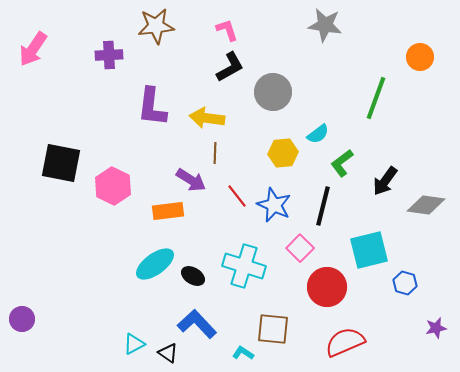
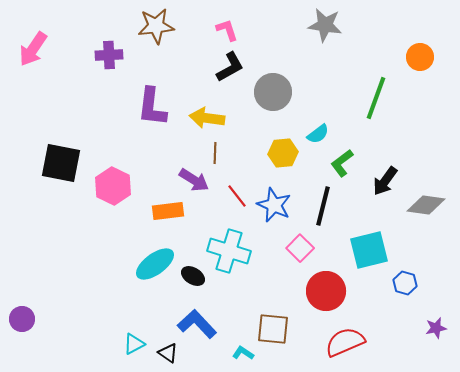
purple arrow: moved 3 px right
cyan cross: moved 15 px left, 15 px up
red circle: moved 1 px left, 4 px down
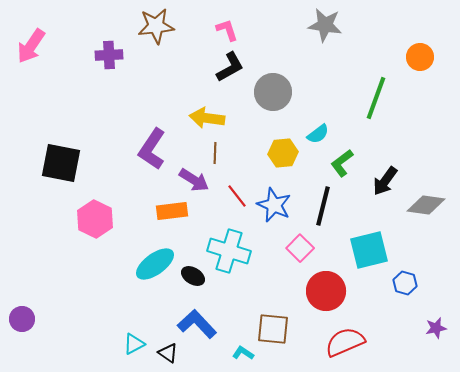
pink arrow: moved 2 px left, 3 px up
purple L-shape: moved 42 px down; rotated 27 degrees clockwise
pink hexagon: moved 18 px left, 33 px down
orange rectangle: moved 4 px right
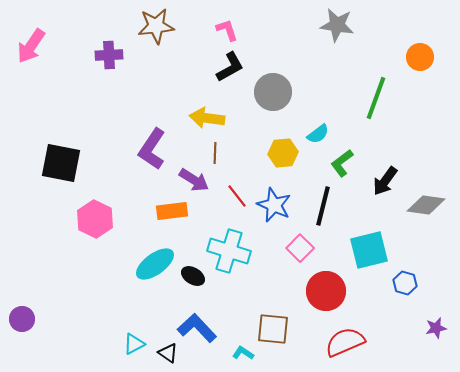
gray star: moved 12 px right
blue L-shape: moved 4 px down
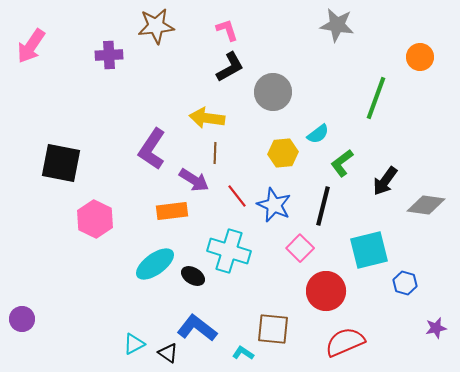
blue L-shape: rotated 9 degrees counterclockwise
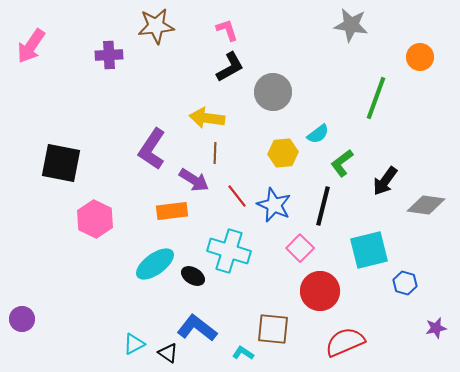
gray star: moved 14 px right
red circle: moved 6 px left
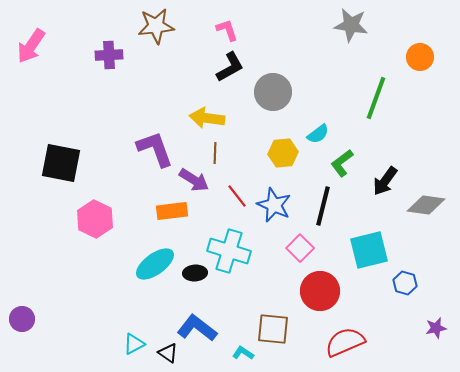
purple L-shape: moved 3 px right; rotated 126 degrees clockwise
black ellipse: moved 2 px right, 3 px up; rotated 35 degrees counterclockwise
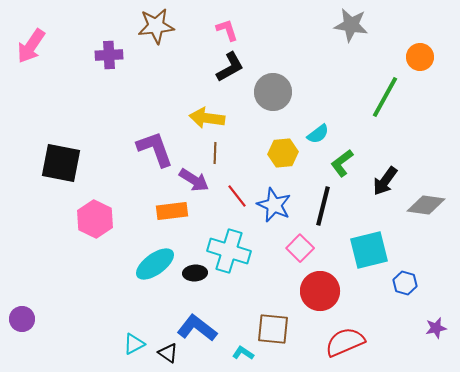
green line: moved 9 px right, 1 px up; rotated 9 degrees clockwise
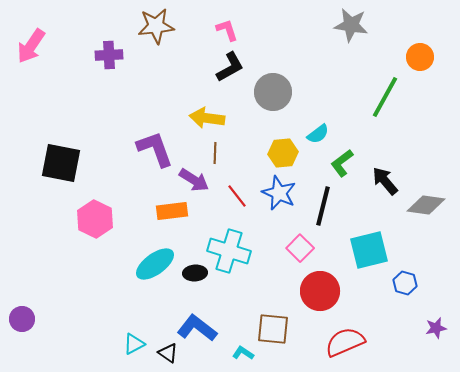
black arrow: rotated 104 degrees clockwise
blue star: moved 5 px right, 12 px up
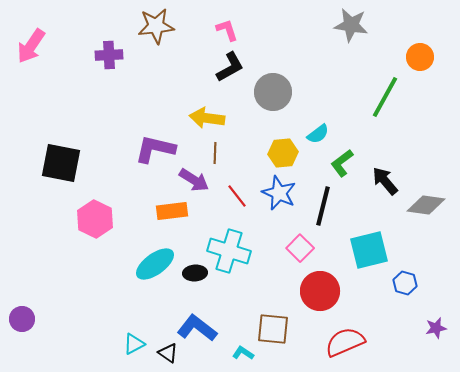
purple L-shape: rotated 57 degrees counterclockwise
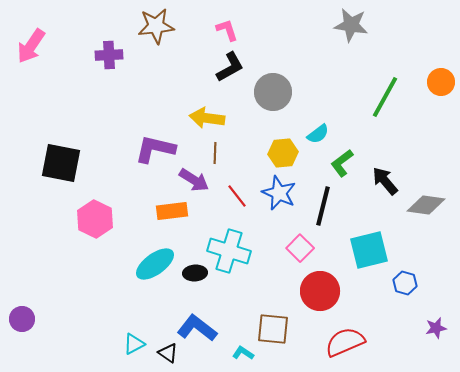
orange circle: moved 21 px right, 25 px down
